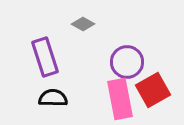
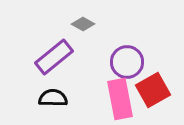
purple rectangle: moved 9 px right; rotated 69 degrees clockwise
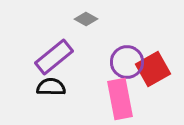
gray diamond: moved 3 px right, 5 px up
red square: moved 21 px up
black semicircle: moved 2 px left, 11 px up
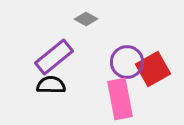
black semicircle: moved 2 px up
